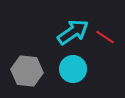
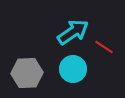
red line: moved 1 px left, 10 px down
gray hexagon: moved 2 px down; rotated 8 degrees counterclockwise
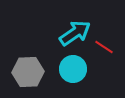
cyan arrow: moved 2 px right, 1 px down
gray hexagon: moved 1 px right, 1 px up
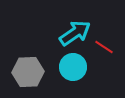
cyan circle: moved 2 px up
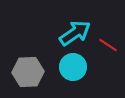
red line: moved 4 px right, 2 px up
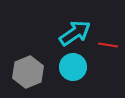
red line: rotated 24 degrees counterclockwise
gray hexagon: rotated 20 degrees counterclockwise
